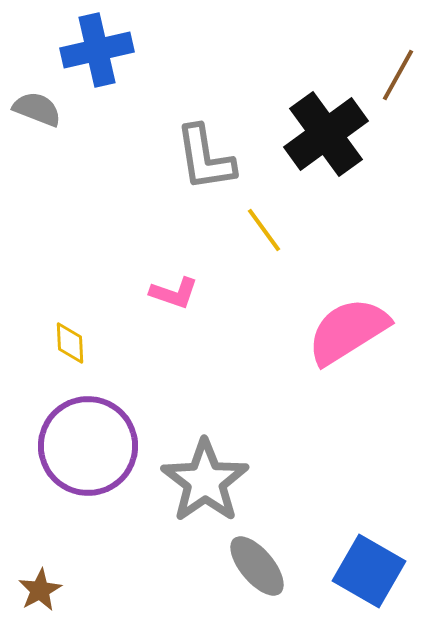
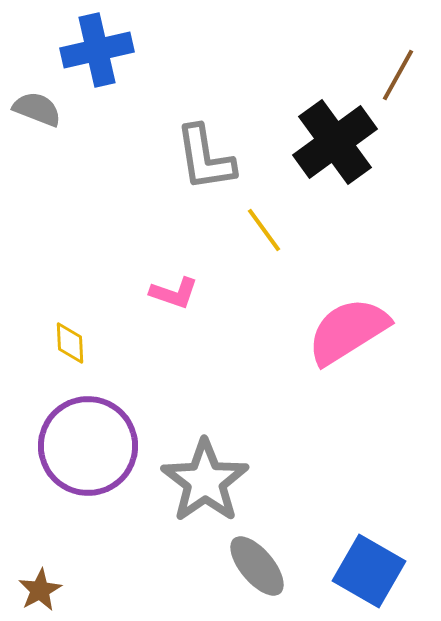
black cross: moved 9 px right, 8 px down
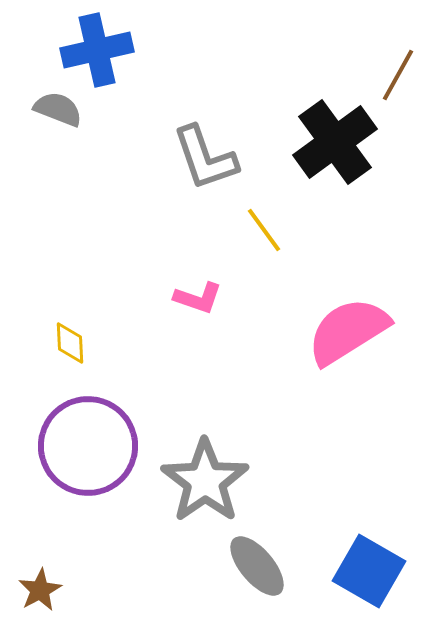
gray semicircle: moved 21 px right
gray L-shape: rotated 10 degrees counterclockwise
pink L-shape: moved 24 px right, 5 px down
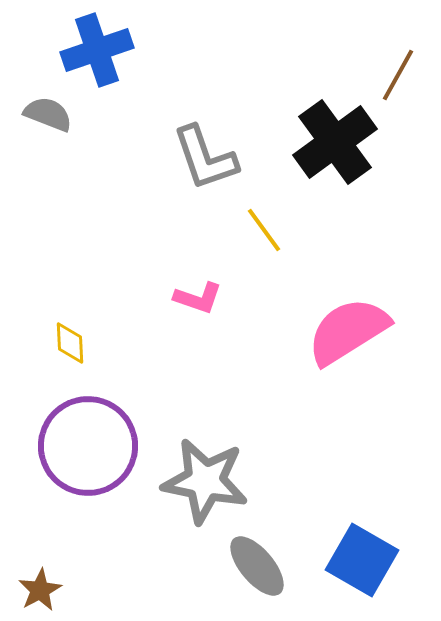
blue cross: rotated 6 degrees counterclockwise
gray semicircle: moved 10 px left, 5 px down
gray star: rotated 26 degrees counterclockwise
blue square: moved 7 px left, 11 px up
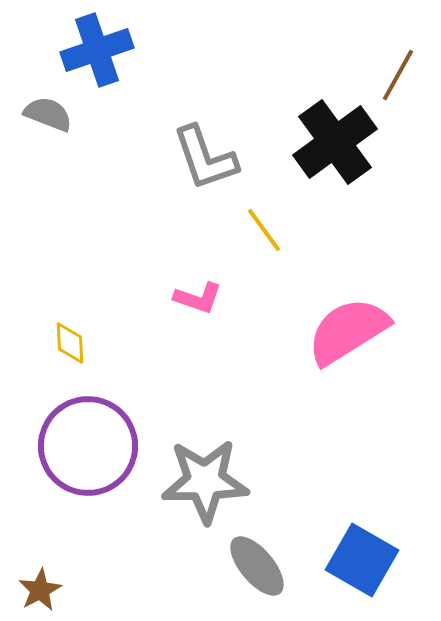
gray star: rotated 12 degrees counterclockwise
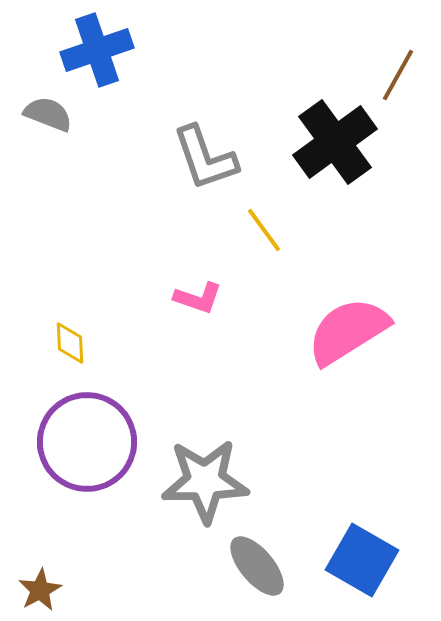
purple circle: moved 1 px left, 4 px up
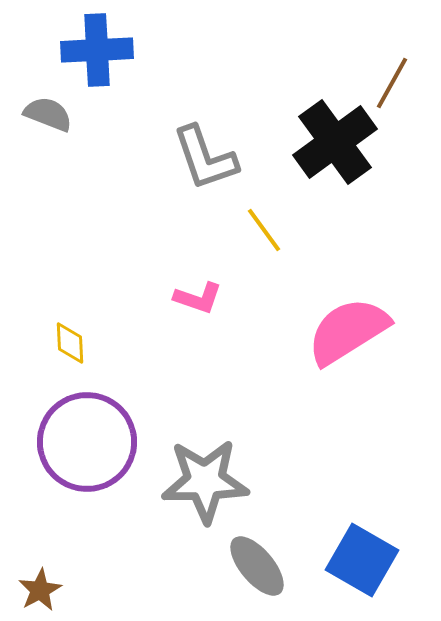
blue cross: rotated 16 degrees clockwise
brown line: moved 6 px left, 8 px down
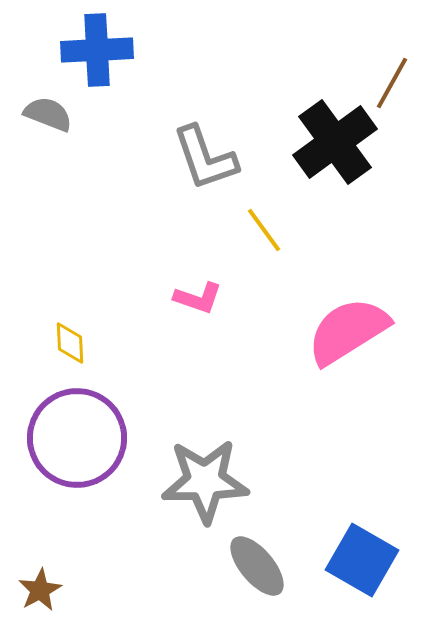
purple circle: moved 10 px left, 4 px up
